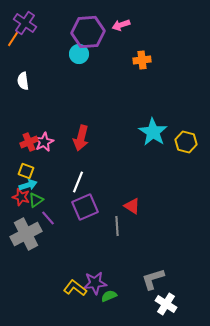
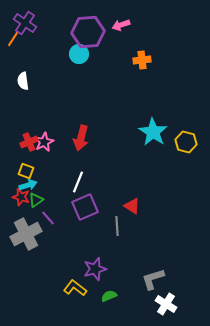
purple star: moved 14 px up; rotated 10 degrees counterclockwise
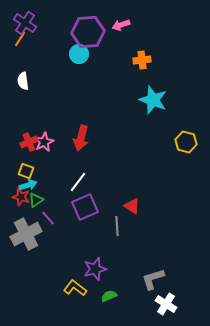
orange line: moved 7 px right
cyan star: moved 32 px up; rotated 12 degrees counterclockwise
white line: rotated 15 degrees clockwise
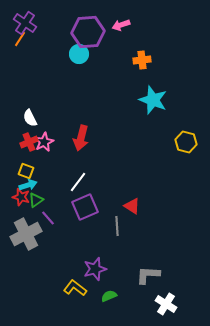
white semicircle: moved 7 px right, 37 px down; rotated 18 degrees counterclockwise
gray L-shape: moved 5 px left, 4 px up; rotated 20 degrees clockwise
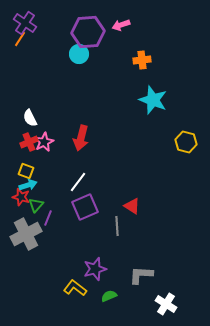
green triangle: moved 5 px down; rotated 14 degrees counterclockwise
purple line: rotated 63 degrees clockwise
gray L-shape: moved 7 px left
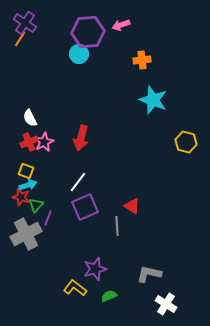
gray L-shape: moved 8 px right, 1 px up; rotated 10 degrees clockwise
